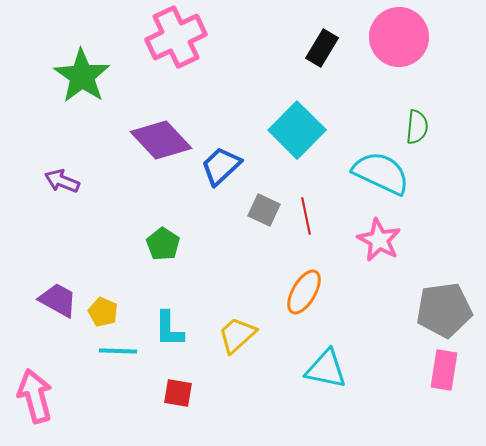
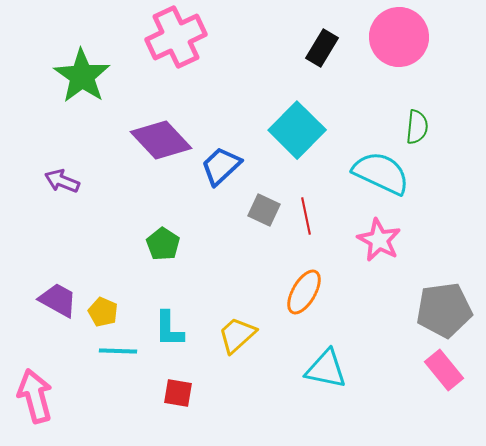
pink rectangle: rotated 48 degrees counterclockwise
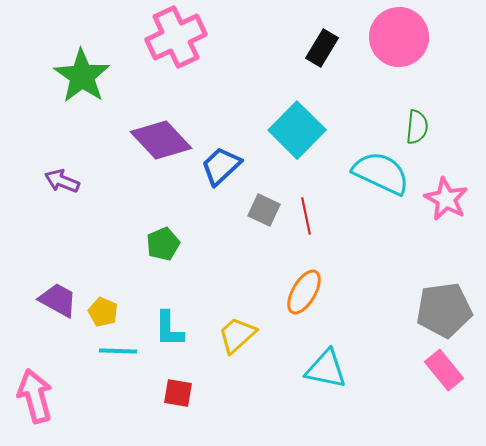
pink star: moved 67 px right, 41 px up
green pentagon: rotated 16 degrees clockwise
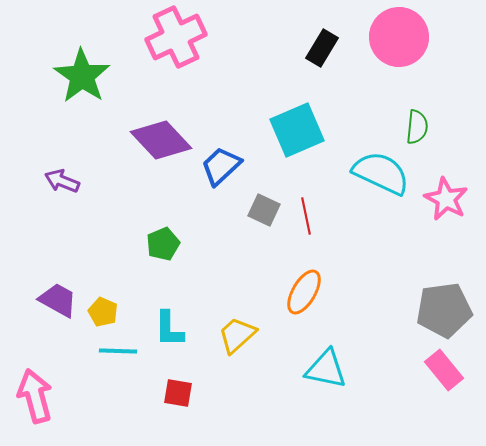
cyan square: rotated 22 degrees clockwise
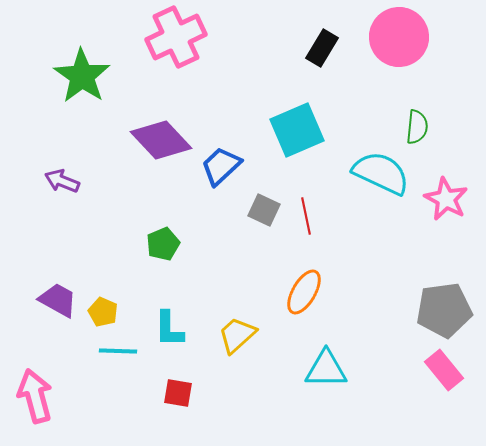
cyan triangle: rotated 12 degrees counterclockwise
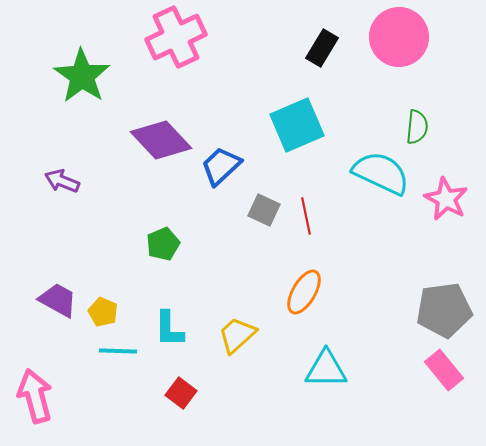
cyan square: moved 5 px up
red square: moved 3 px right; rotated 28 degrees clockwise
